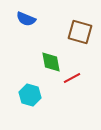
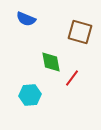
red line: rotated 24 degrees counterclockwise
cyan hexagon: rotated 20 degrees counterclockwise
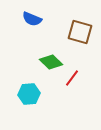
blue semicircle: moved 6 px right
green diamond: rotated 35 degrees counterclockwise
cyan hexagon: moved 1 px left, 1 px up
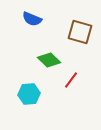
green diamond: moved 2 px left, 2 px up
red line: moved 1 px left, 2 px down
